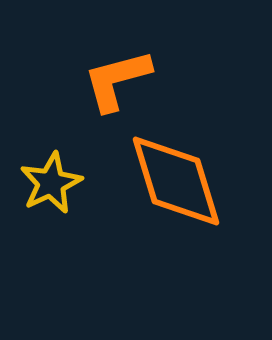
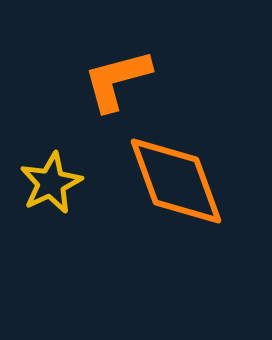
orange diamond: rotated 3 degrees counterclockwise
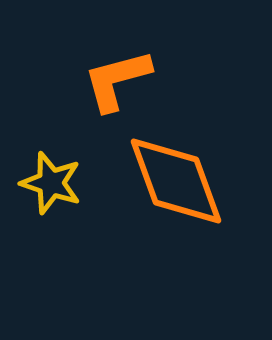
yellow star: rotated 28 degrees counterclockwise
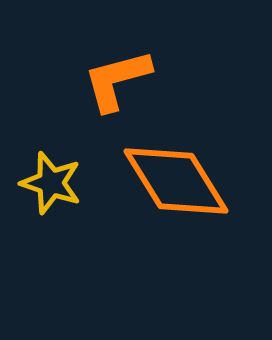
orange diamond: rotated 12 degrees counterclockwise
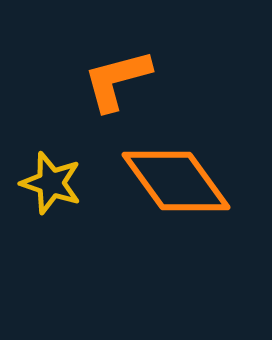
orange diamond: rotated 4 degrees counterclockwise
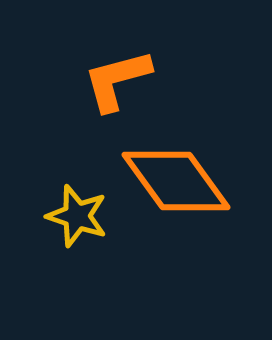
yellow star: moved 26 px right, 33 px down
